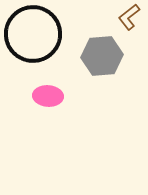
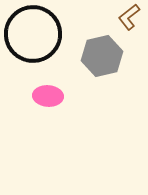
gray hexagon: rotated 9 degrees counterclockwise
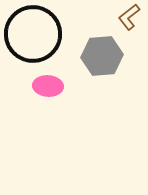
gray hexagon: rotated 9 degrees clockwise
pink ellipse: moved 10 px up
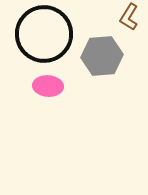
brown L-shape: rotated 20 degrees counterclockwise
black circle: moved 11 px right
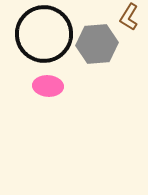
gray hexagon: moved 5 px left, 12 px up
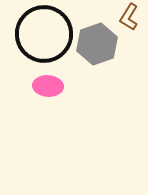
gray hexagon: rotated 15 degrees counterclockwise
